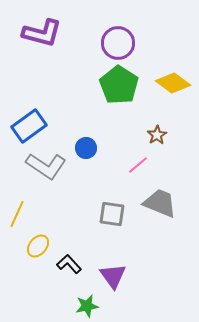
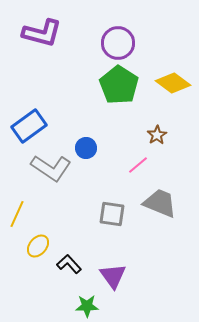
gray L-shape: moved 5 px right, 2 px down
green star: rotated 10 degrees clockwise
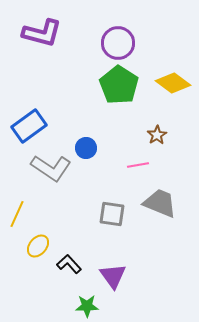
pink line: rotated 30 degrees clockwise
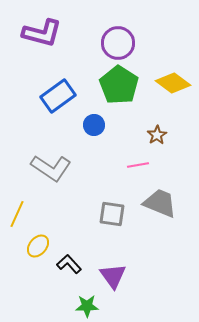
blue rectangle: moved 29 px right, 30 px up
blue circle: moved 8 px right, 23 px up
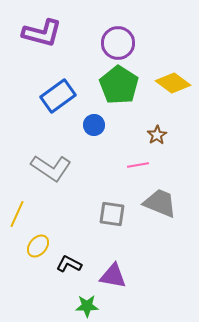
black L-shape: rotated 20 degrees counterclockwise
purple triangle: rotated 44 degrees counterclockwise
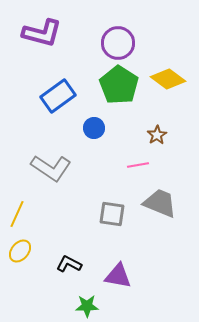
yellow diamond: moved 5 px left, 4 px up
blue circle: moved 3 px down
yellow ellipse: moved 18 px left, 5 px down
purple triangle: moved 5 px right
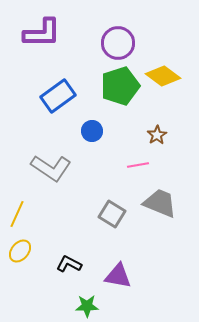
purple L-shape: rotated 15 degrees counterclockwise
yellow diamond: moved 5 px left, 3 px up
green pentagon: moved 1 px right, 1 px down; rotated 21 degrees clockwise
blue circle: moved 2 px left, 3 px down
gray square: rotated 24 degrees clockwise
